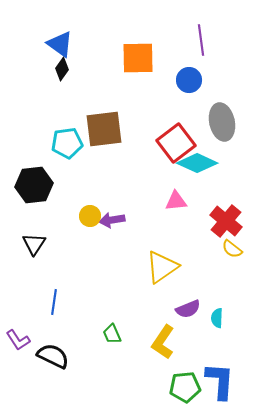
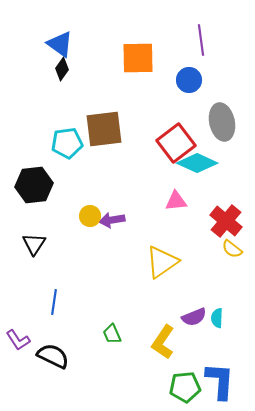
yellow triangle: moved 5 px up
purple semicircle: moved 6 px right, 8 px down
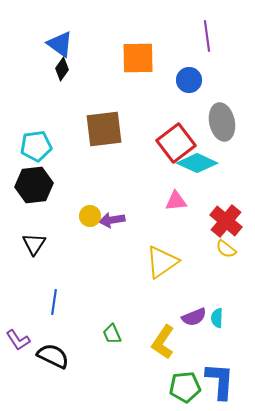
purple line: moved 6 px right, 4 px up
cyan pentagon: moved 31 px left, 3 px down
yellow semicircle: moved 6 px left
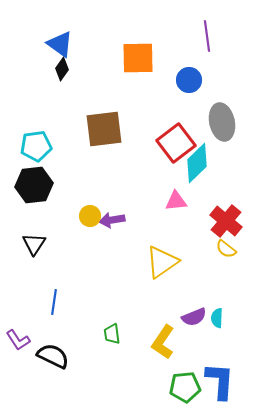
cyan diamond: rotated 69 degrees counterclockwise
green trapezoid: rotated 15 degrees clockwise
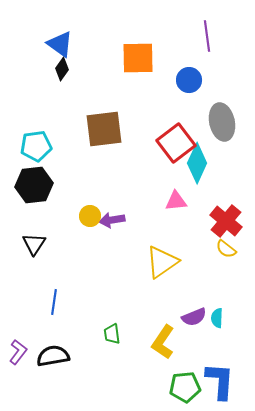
cyan diamond: rotated 21 degrees counterclockwise
purple L-shape: moved 12 px down; rotated 110 degrees counterclockwise
black semicircle: rotated 36 degrees counterclockwise
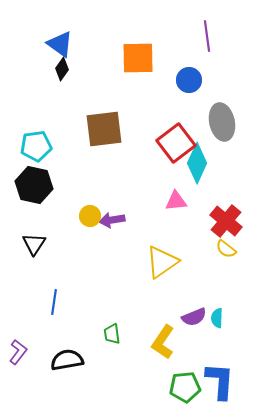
black hexagon: rotated 18 degrees clockwise
black semicircle: moved 14 px right, 4 px down
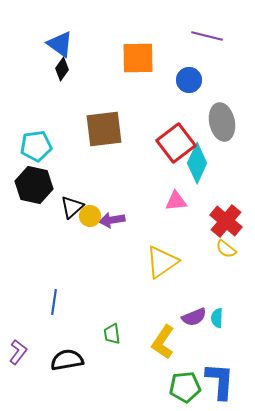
purple line: rotated 68 degrees counterclockwise
black triangle: moved 38 px right, 37 px up; rotated 15 degrees clockwise
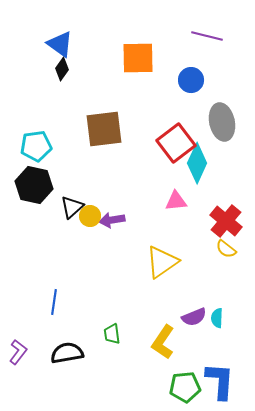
blue circle: moved 2 px right
black semicircle: moved 7 px up
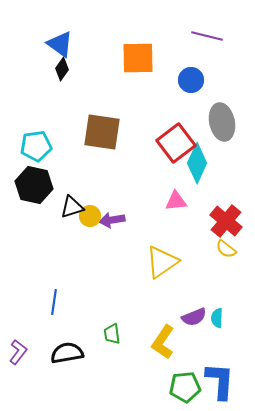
brown square: moved 2 px left, 3 px down; rotated 15 degrees clockwise
black triangle: rotated 25 degrees clockwise
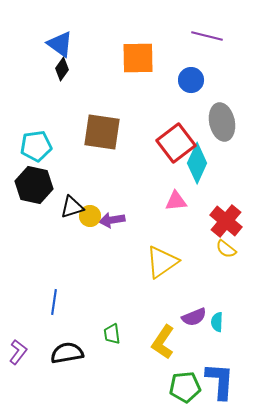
cyan semicircle: moved 4 px down
